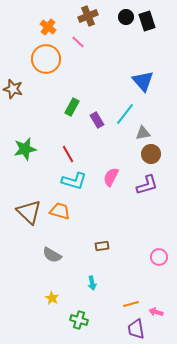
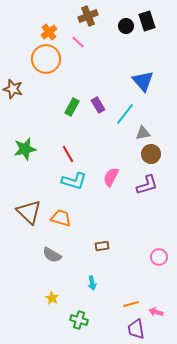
black circle: moved 9 px down
orange cross: moved 1 px right, 5 px down; rotated 14 degrees clockwise
purple rectangle: moved 1 px right, 15 px up
orange trapezoid: moved 1 px right, 7 px down
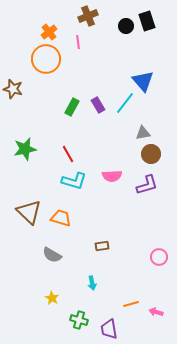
pink line: rotated 40 degrees clockwise
cyan line: moved 11 px up
pink semicircle: moved 1 px right, 1 px up; rotated 120 degrees counterclockwise
purple trapezoid: moved 27 px left
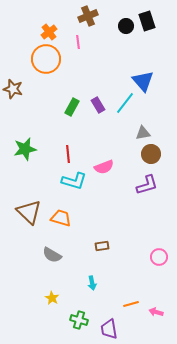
red line: rotated 24 degrees clockwise
pink semicircle: moved 8 px left, 9 px up; rotated 18 degrees counterclockwise
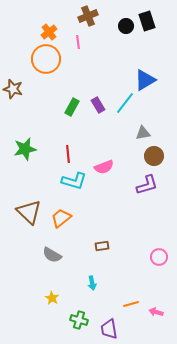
blue triangle: moved 2 px right, 1 px up; rotated 40 degrees clockwise
brown circle: moved 3 px right, 2 px down
orange trapezoid: rotated 55 degrees counterclockwise
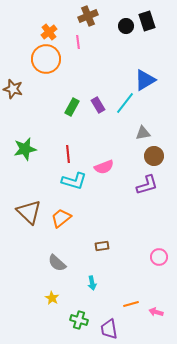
gray semicircle: moved 5 px right, 8 px down; rotated 12 degrees clockwise
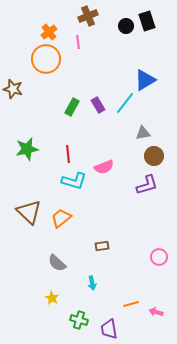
green star: moved 2 px right
